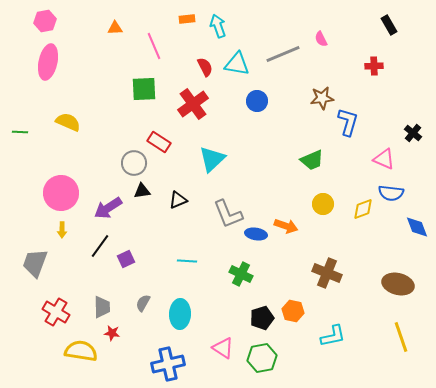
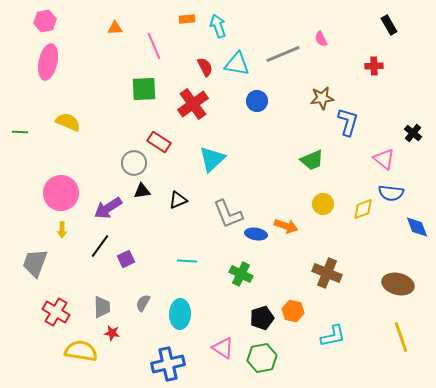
pink triangle at (384, 159): rotated 15 degrees clockwise
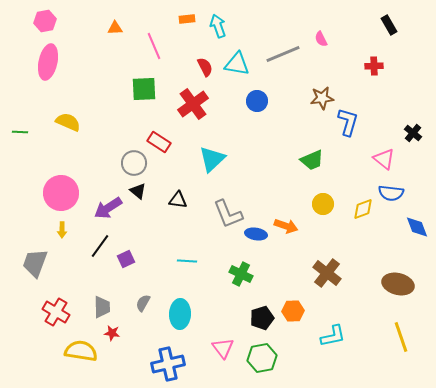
black triangle at (142, 191): moved 4 px left; rotated 48 degrees clockwise
black triangle at (178, 200): rotated 30 degrees clockwise
brown cross at (327, 273): rotated 16 degrees clockwise
orange hexagon at (293, 311): rotated 15 degrees counterclockwise
pink triangle at (223, 348): rotated 20 degrees clockwise
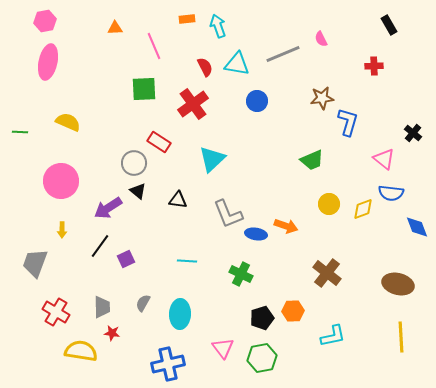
pink circle at (61, 193): moved 12 px up
yellow circle at (323, 204): moved 6 px right
yellow line at (401, 337): rotated 16 degrees clockwise
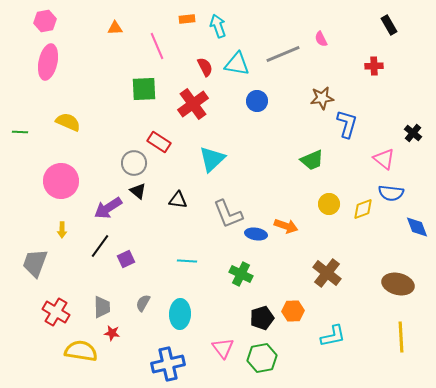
pink line at (154, 46): moved 3 px right
blue L-shape at (348, 122): moved 1 px left, 2 px down
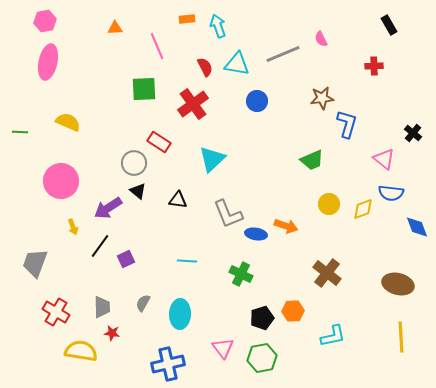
yellow arrow at (62, 230): moved 11 px right, 3 px up; rotated 21 degrees counterclockwise
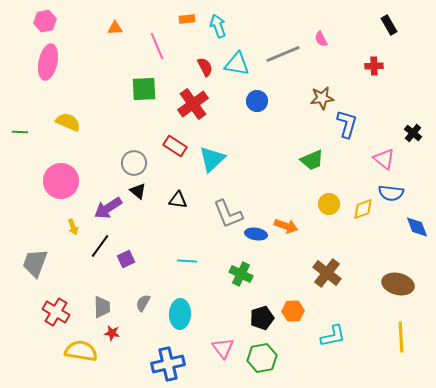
red rectangle at (159, 142): moved 16 px right, 4 px down
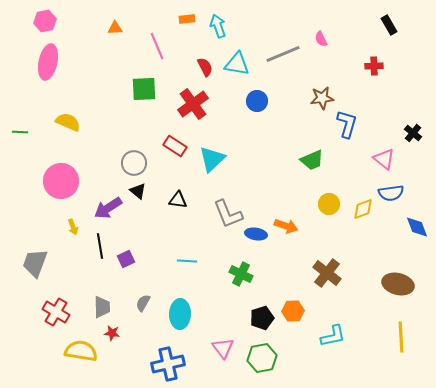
blue semicircle at (391, 193): rotated 15 degrees counterclockwise
black line at (100, 246): rotated 45 degrees counterclockwise
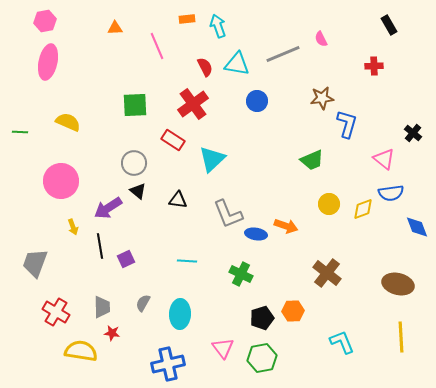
green square at (144, 89): moved 9 px left, 16 px down
red rectangle at (175, 146): moved 2 px left, 6 px up
cyan L-shape at (333, 336): moved 9 px right, 6 px down; rotated 100 degrees counterclockwise
